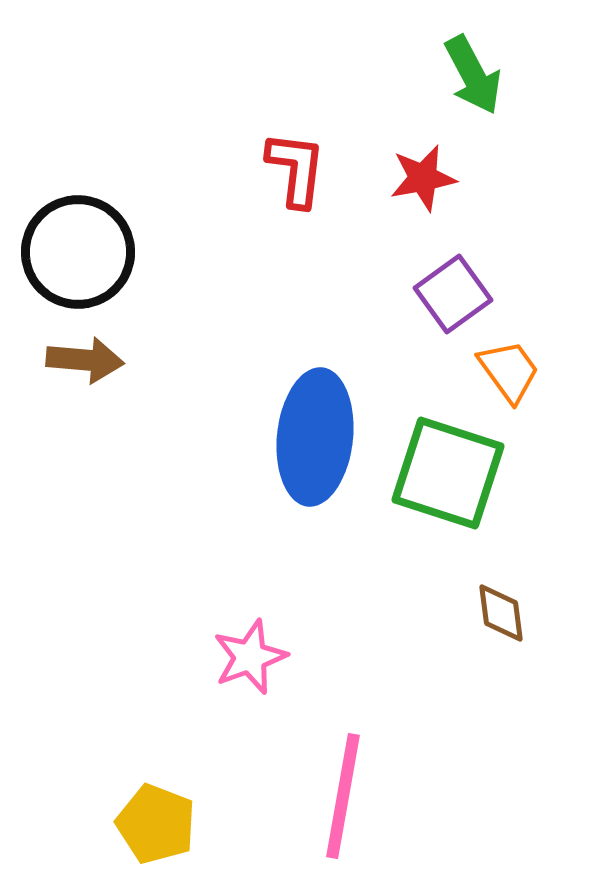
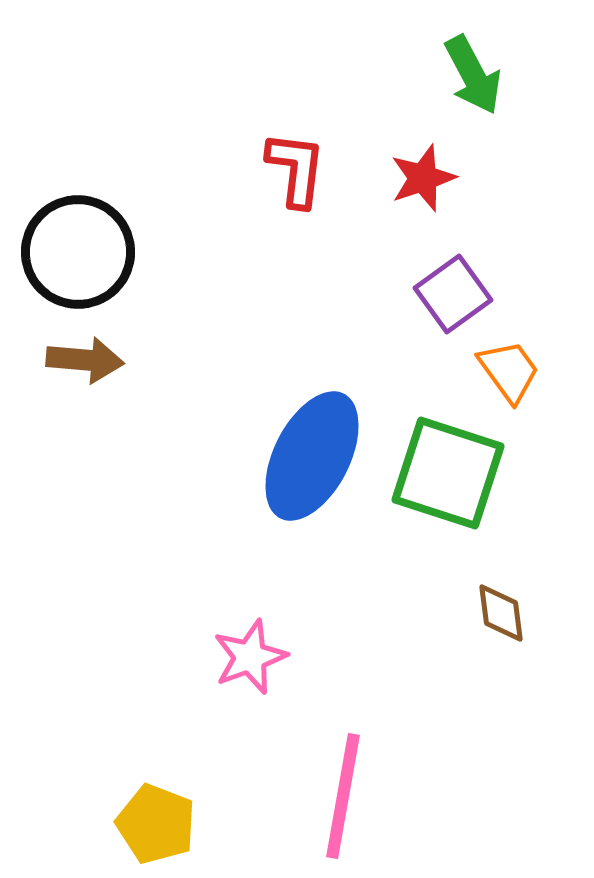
red star: rotated 8 degrees counterclockwise
blue ellipse: moved 3 px left, 19 px down; rotated 21 degrees clockwise
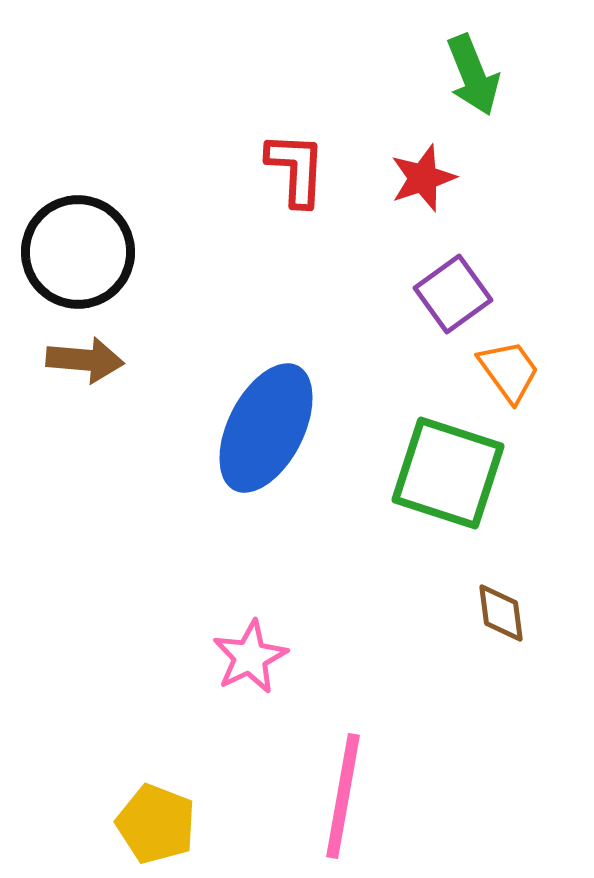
green arrow: rotated 6 degrees clockwise
red L-shape: rotated 4 degrees counterclockwise
blue ellipse: moved 46 px left, 28 px up
pink star: rotated 6 degrees counterclockwise
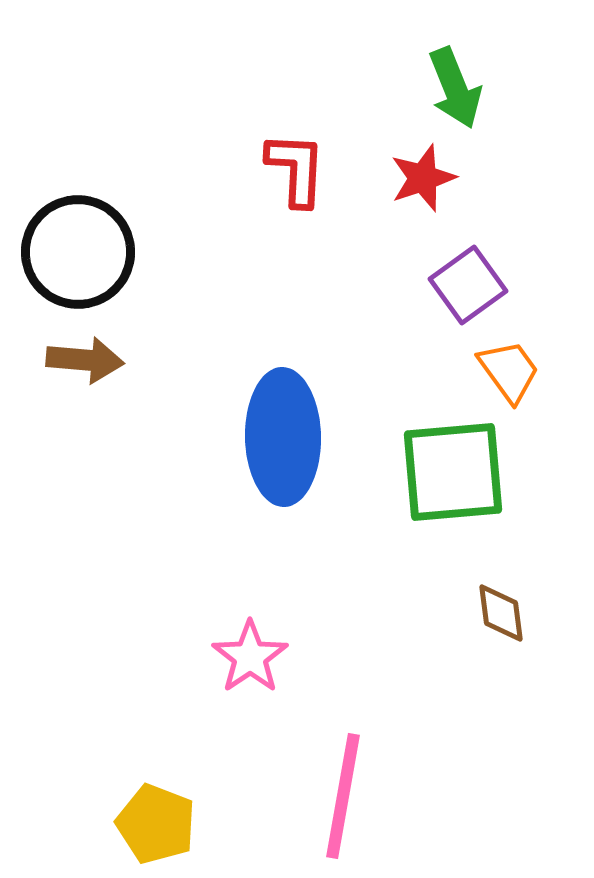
green arrow: moved 18 px left, 13 px down
purple square: moved 15 px right, 9 px up
blue ellipse: moved 17 px right, 9 px down; rotated 28 degrees counterclockwise
green square: moved 5 px right, 1 px up; rotated 23 degrees counterclockwise
pink star: rotated 8 degrees counterclockwise
